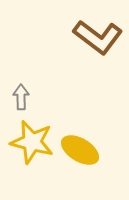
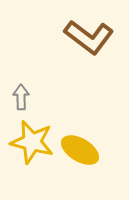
brown L-shape: moved 9 px left
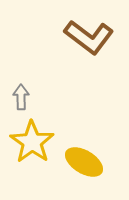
yellow star: rotated 21 degrees clockwise
yellow ellipse: moved 4 px right, 12 px down
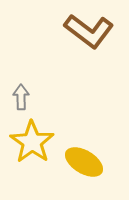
brown L-shape: moved 6 px up
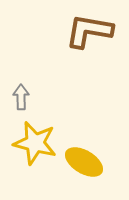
brown L-shape: rotated 153 degrees clockwise
yellow star: moved 3 px right, 1 px down; rotated 21 degrees counterclockwise
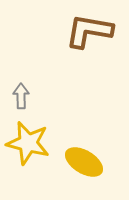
gray arrow: moved 1 px up
yellow star: moved 7 px left
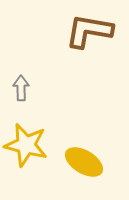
gray arrow: moved 8 px up
yellow star: moved 2 px left, 2 px down
